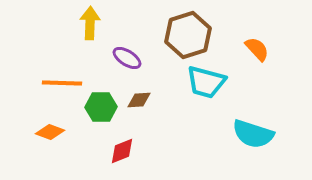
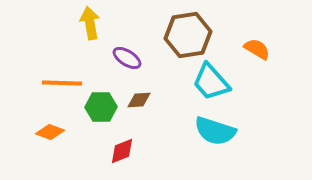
yellow arrow: rotated 12 degrees counterclockwise
brown hexagon: rotated 9 degrees clockwise
orange semicircle: rotated 16 degrees counterclockwise
cyan trapezoid: moved 5 px right; rotated 33 degrees clockwise
cyan semicircle: moved 38 px left, 3 px up
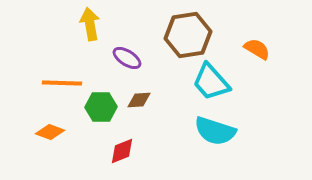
yellow arrow: moved 1 px down
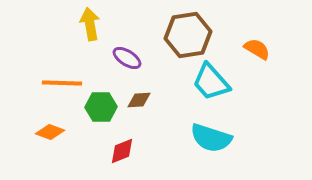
cyan semicircle: moved 4 px left, 7 px down
